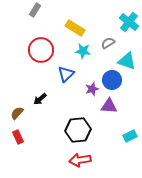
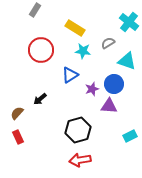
blue triangle: moved 4 px right, 1 px down; rotated 12 degrees clockwise
blue circle: moved 2 px right, 4 px down
black hexagon: rotated 10 degrees counterclockwise
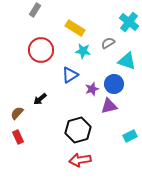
purple triangle: rotated 18 degrees counterclockwise
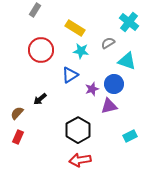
cyan star: moved 2 px left
black hexagon: rotated 15 degrees counterclockwise
red rectangle: rotated 48 degrees clockwise
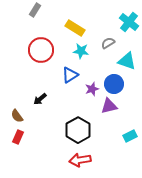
brown semicircle: moved 3 px down; rotated 80 degrees counterclockwise
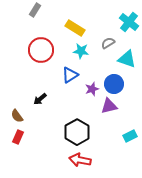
cyan triangle: moved 2 px up
black hexagon: moved 1 px left, 2 px down
red arrow: rotated 20 degrees clockwise
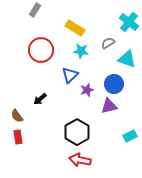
blue triangle: rotated 12 degrees counterclockwise
purple star: moved 5 px left, 1 px down
red rectangle: rotated 32 degrees counterclockwise
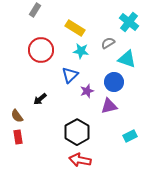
blue circle: moved 2 px up
purple star: moved 1 px down
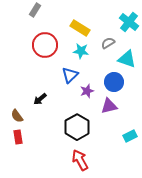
yellow rectangle: moved 5 px right
red circle: moved 4 px right, 5 px up
black hexagon: moved 5 px up
red arrow: rotated 50 degrees clockwise
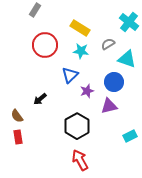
gray semicircle: moved 1 px down
black hexagon: moved 1 px up
